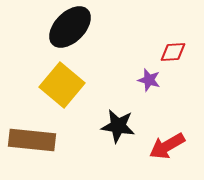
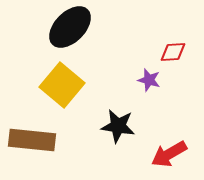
red arrow: moved 2 px right, 8 px down
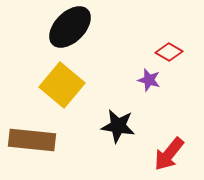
red diamond: moved 4 px left; rotated 32 degrees clockwise
red arrow: rotated 21 degrees counterclockwise
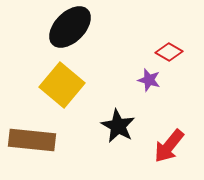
black star: rotated 20 degrees clockwise
red arrow: moved 8 px up
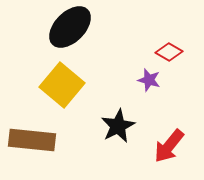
black star: rotated 16 degrees clockwise
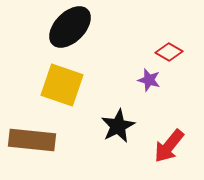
yellow square: rotated 21 degrees counterclockwise
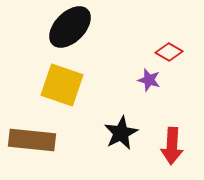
black star: moved 3 px right, 7 px down
red arrow: moved 3 px right; rotated 36 degrees counterclockwise
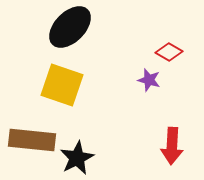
black star: moved 44 px left, 25 px down
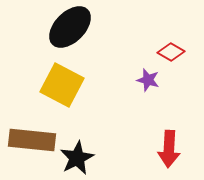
red diamond: moved 2 px right
purple star: moved 1 px left
yellow square: rotated 9 degrees clockwise
red arrow: moved 3 px left, 3 px down
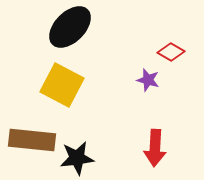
red arrow: moved 14 px left, 1 px up
black star: rotated 20 degrees clockwise
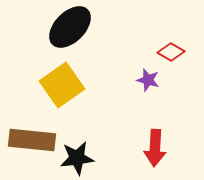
yellow square: rotated 27 degrees clockwise
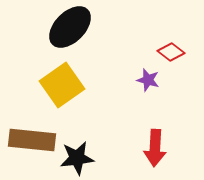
red diamond: rotated 8 degrees clockwise
